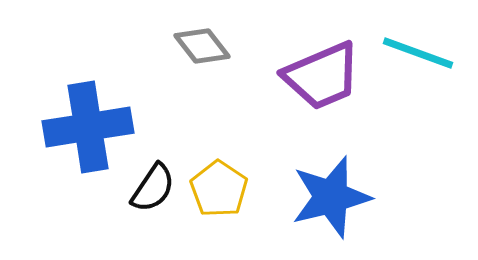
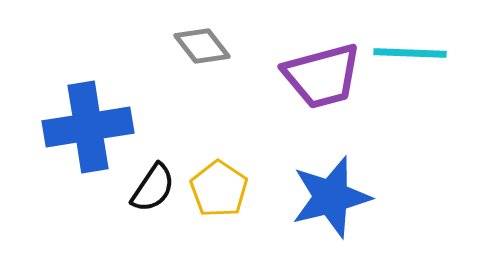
cyan line: moved 8 px left; rotated 18 degrees counterclockwise
purple trapezoid: rotated 8 degrees clockwise
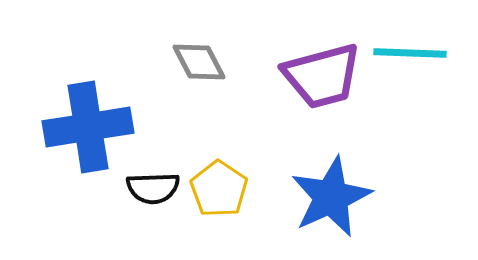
gray diamond: moved 3 px left, 16 px down; rotated 10 degrees clockwise
black semicircle: rotated 54 degrees clockwise
blue star: rotated 10 degrees counterclockwise
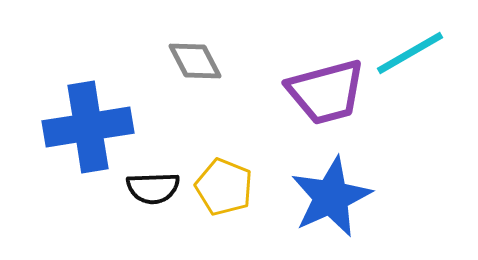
cyan line: rotated 32 degrees counterclockwise
gray diamond: moved 4 px left, 1 px up
purple trapezoid: moved 4 px right, 16 px down
yellow pentagon: moved 5 px right, 2 px up; rotated 12 degrees counterclockwise
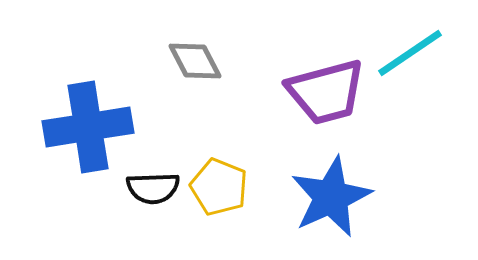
cyan line: rotated 4 degrees counterclockwise
yellow pentagon: moved 5 px left
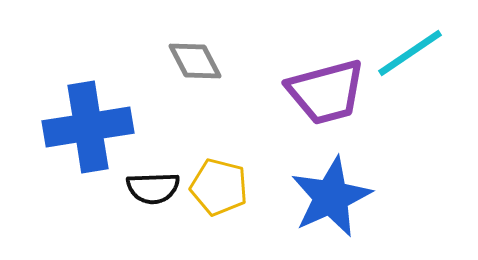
yellow pentagon: rotated 8 degrees counterclockwise
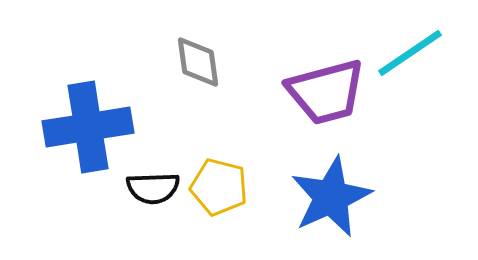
gray diamond: moved 3 px right, 1 px down; rotated 20 degrees clockwise
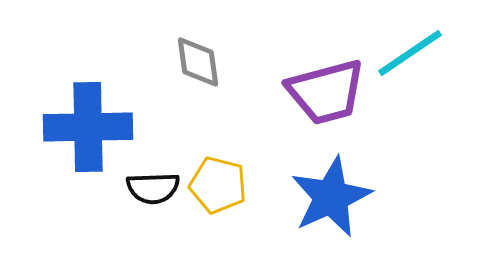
blue cross: rotated 8 degrees clockwise
yellow pentagon: moved 1 px left, 2 px up
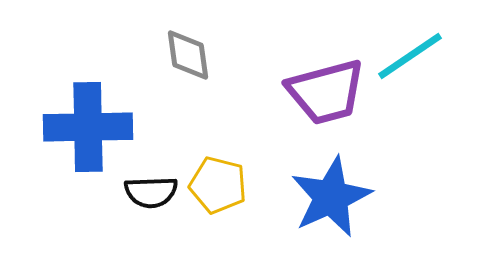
cyan line: moved 3 px down
gray diamond: moved 10 px left, 7 px up
black semicircle: moved 2 px left, 4 px down
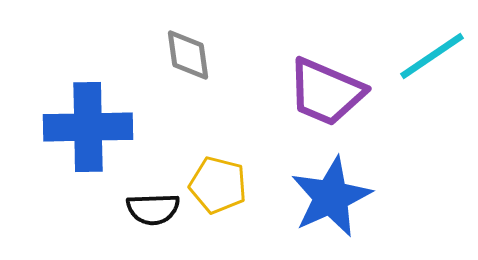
cyan line: moved 22 px right
purple trapezoid: rotated 38 degrees clockwise
black semicircle: moved 2 px right, 17 px down
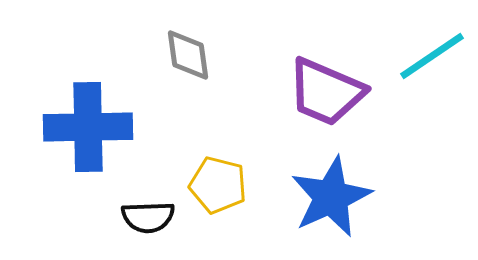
black semicircle: moved 5 px left, 8 px down
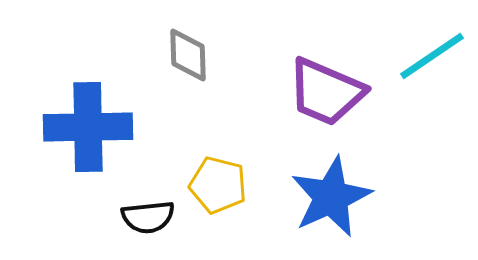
gray diamond: rotated 6 degrees clockwise
black semicircle: rotated 4 degrees counterclockwise
